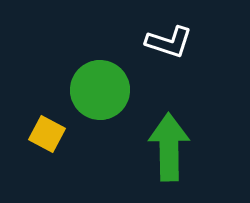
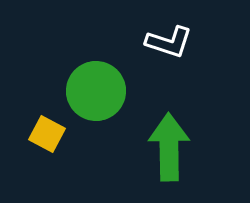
green circle: moved 4 px left, 1 px down
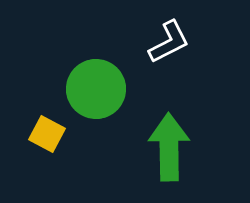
white L-shape: rotated 45 degrees counterclockwise
green circle: moved 2 px up
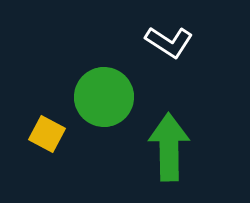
white L-shape: rotated 60 degrees clockwise
green circle: moved 8 px right, 8 px down
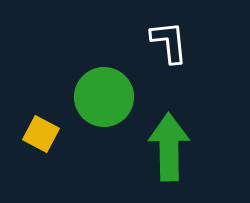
white L-shape: rotated 129 degrees counterclockwise
yellow square: moved 6 px left
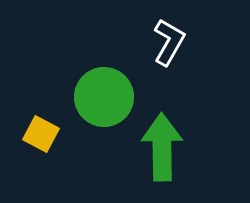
white L-shape: rotated 36 degrees clockwise
green arrow: moved 7 px left
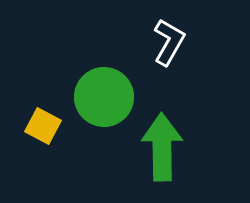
yellow square: moved 2 px right, 8 px up
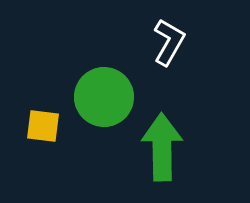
yellow square: rotated 21 degrees counterclockwise
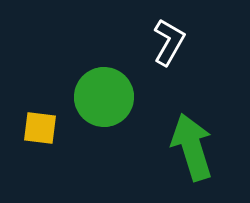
yellow square: moved 3 px left, 2 px down
green arrow: moved 30 px right; rotated 16 degrees counterclockwise
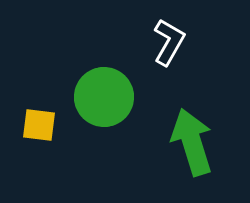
yellow square: moved 1 px left, 3 px up
green arrow: moved 5 px up
